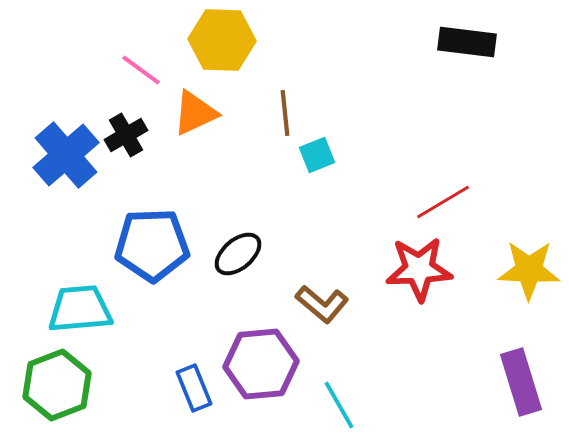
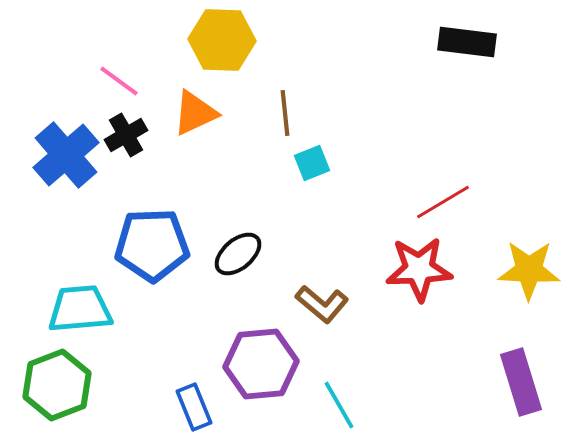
pink line: moved 22 px left, 11 px down
cyan square: moved 5 px left, 8 px down
blue rectangle: moved 19 px down
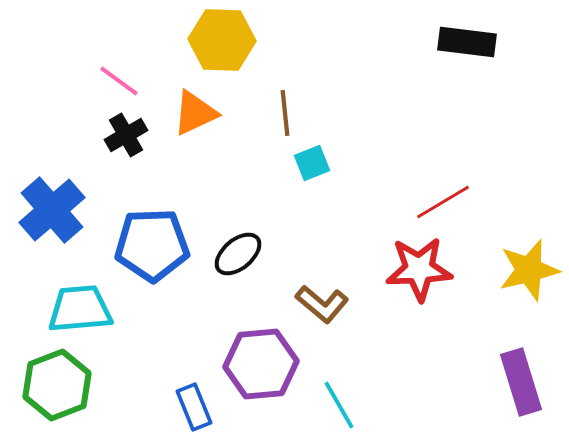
blue cross: moved 14 px left, 55 px down
yellow star: rotated 16 degrees counterclockwise
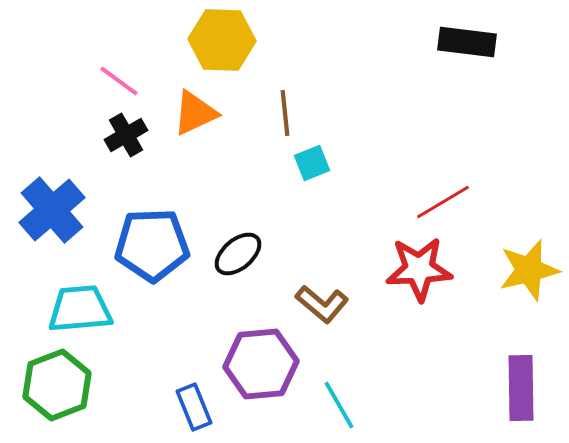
purple rectangle: moved 6 px down; rotated 16 degrees clockwise
